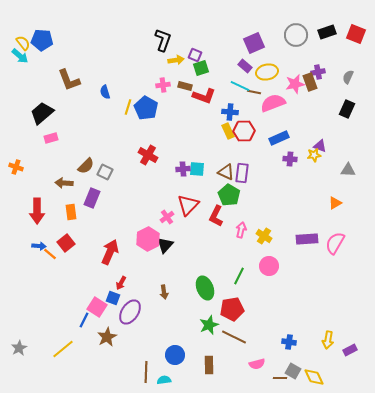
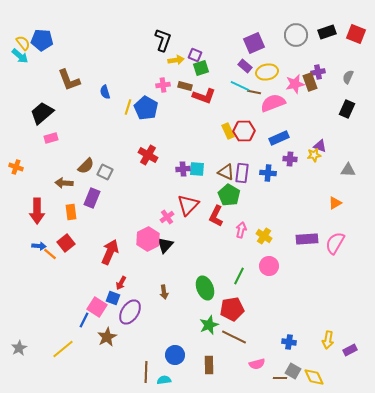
blue cross at (230, 112): moved 38 px right, 61 px down
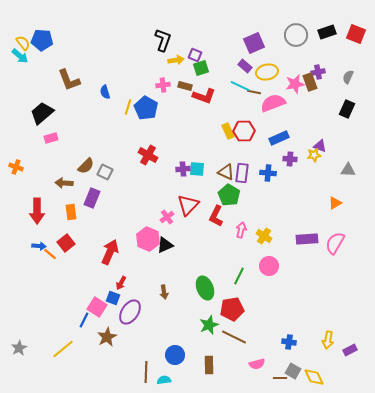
pink hexagon at (148, 239): rotated 10 degrees counterclockwise
black triangle at (165, 245): rotated 24 degrees clockwise
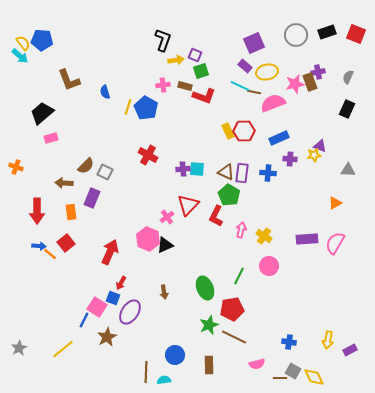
green square at (201, 68): moved 3 px down
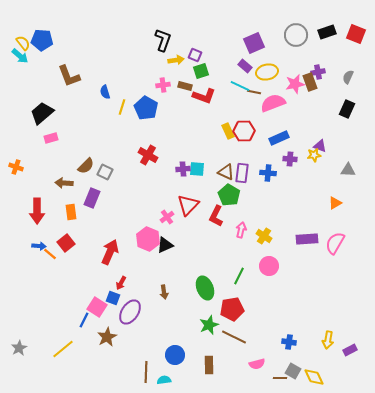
brown L-shape at (69, 80): moved 4 px up
yellow line at (128, 107): moved 6 px left
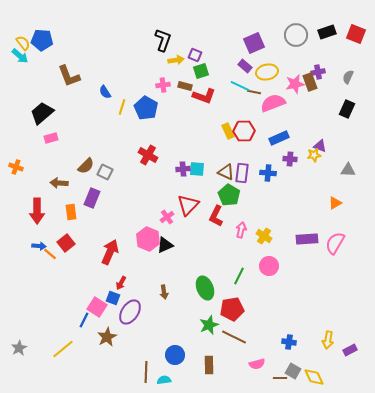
blue semicircle at (105, 92): rotated 16 degrees counterclockwise
brown arrow at (64, 183): moved 5 px left
